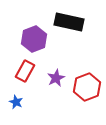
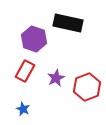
black rectangle: moved 1 px left, 1 px down
purple hexagon: rotated 20 degrees counterclockwise
blue star: moved 7 px right, 7 px down
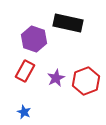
red hexagon: moved 1 px left, 6 px up
blue star: moved 1 px right, 3 px down
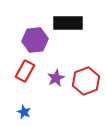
black rectangle: rotated 12 degrees counterclockwise
purple hexagon: moved 1 px right, 1 px down; rotated 25 degrees counterclockwise
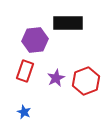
red rectangle: rotated 10 degrees counterclockwise
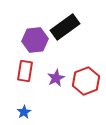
black rectangle: moved 3 px left, 4 px down; rotated 36 degrees counterclockwise
red rectangle: rotated 10 degrees counterclockwise
blue star: rotated 16 degrees clockwise
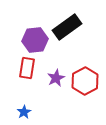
black rectangle: moved 2 px right
red rectangle: moved 2 px right, 3 px up
red hexagon: moved 1 px left; rotated 8 degrees counterclockwise
